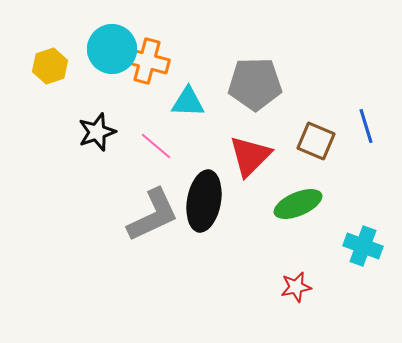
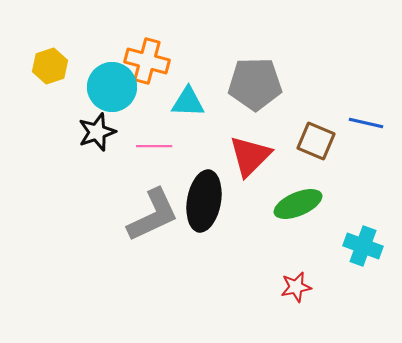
cyan circle: moved 38 px down
blue line: moved 3 px up; rotated 60 degrees counterclockwise
pink line: moved 2 px left; rotated 40 degrees counterclockwise
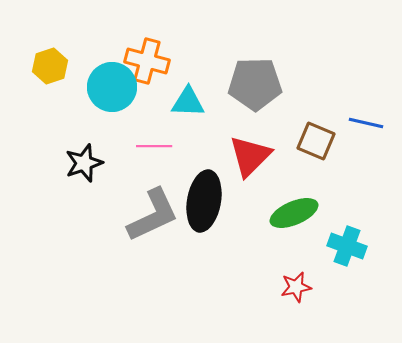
black star: moved 13 px left, 31 px down
green ellipse: moved 4 px left, 9 px down
cyan cross: moved 16 px left
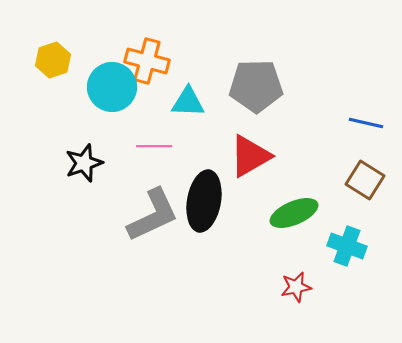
yellow hexagon: moved 3 px right, 6 px up
gray pentagon: moved 1 px right, 2 px down
brown square: moved 49 px right, 39 px down; rotated 9 degrees clockwise
red triangle: rotated 15 degrees clockwise
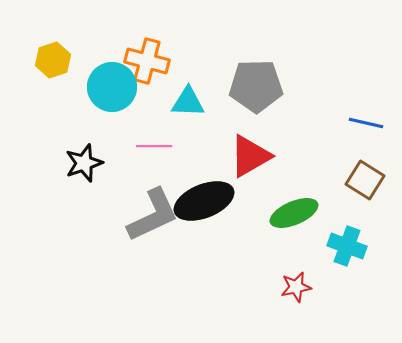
black ellipse: rotated 58 degrees clockwise
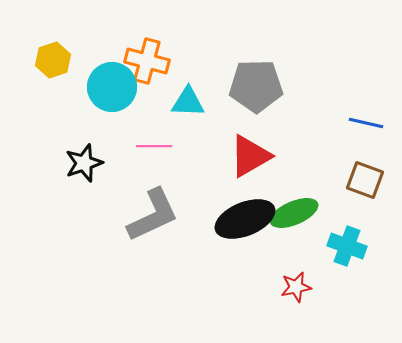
brown square: rotated 12 degrees counterclockwise
black ellipse: moved 41 px right, 18 px down
